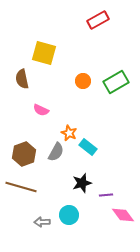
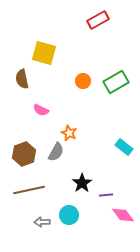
cyan rectangle: moved 36 px right
black star: rotated 18 degrees counterclockwise
brown line: moved 8 px right, 3 px down; rotated 28 degrees counterclockwise
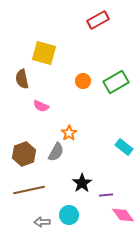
pink semicircle: moved 4 px up
orange star: rotated 14 degrees clockwise
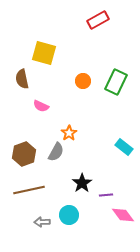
green rectangle: rotated 35 degrees counterclockwise
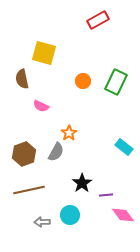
cyan circle: moved 1 px right
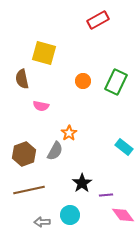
pink semicircle: rotated 14 degrees counterclockwise
gray semicircle: moved 1 px left, 1 px up
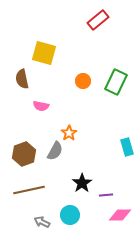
red rectangle: rotated 10 degrees counterclockwise
cyan rectangle: moved 3 px right; rotated 36 degrees clockwise
pink diamond: moved 3 px left; rotated 55 degrees counterclockwise
gray arrow: rotated 28 degrees clockwise
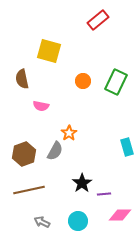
yellow square: moved 5 px right, 2 px up
purple line: moved 2 px left, 1 px up
cyan circle: moved 8 px right, 6 px down
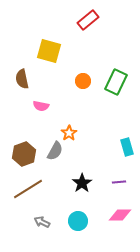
red rectangle: moved 10 px left
brown line: moved 1 px left, 1 px up; rotated 20 degrees counterclockwise
purple line: moved 15 px right, 12 px up
